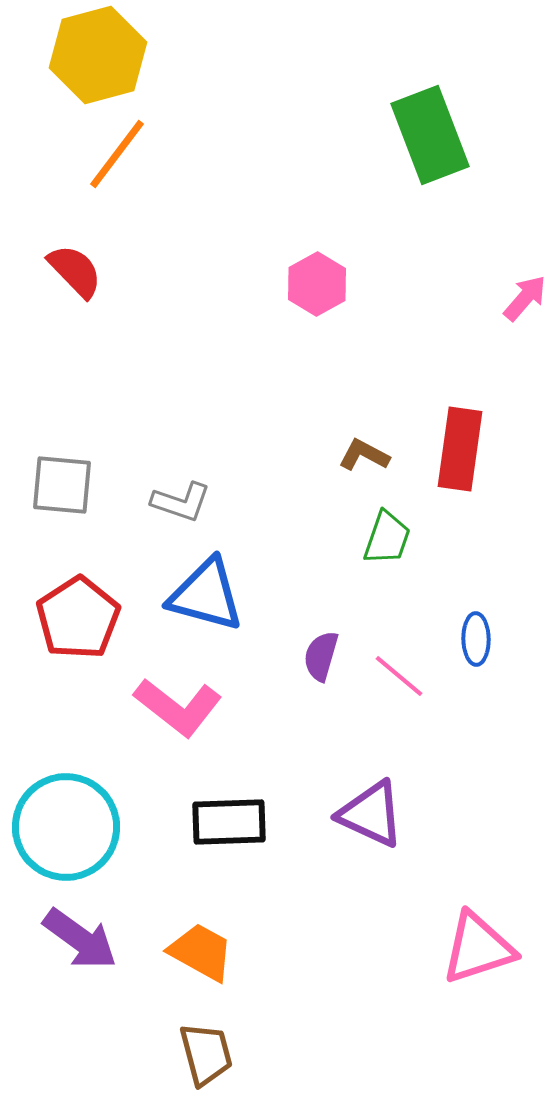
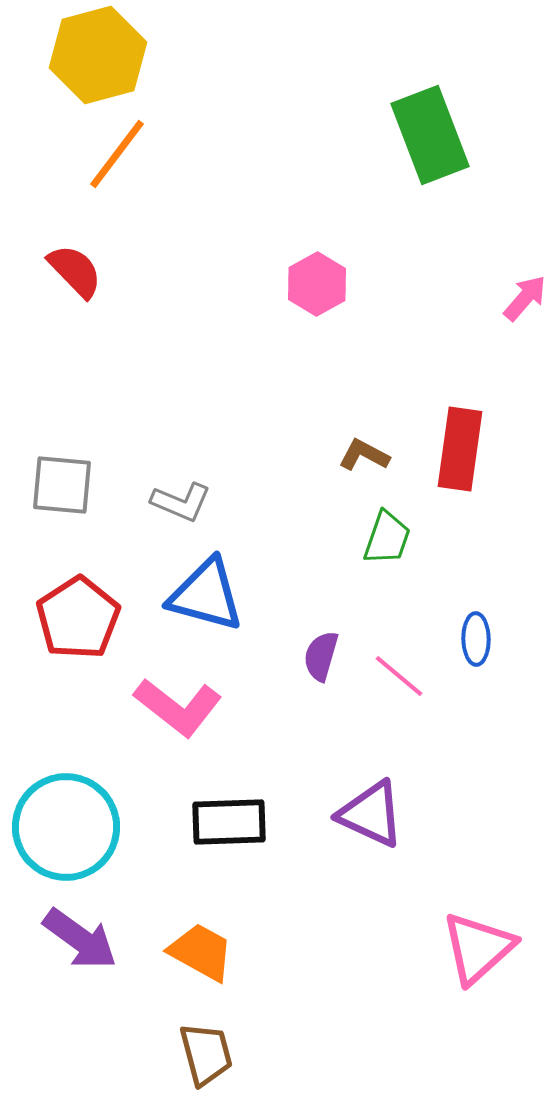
gray L-shape: rotated 4 degrees clockwise
pink triangle: rotated 24 degrees counterclockwise
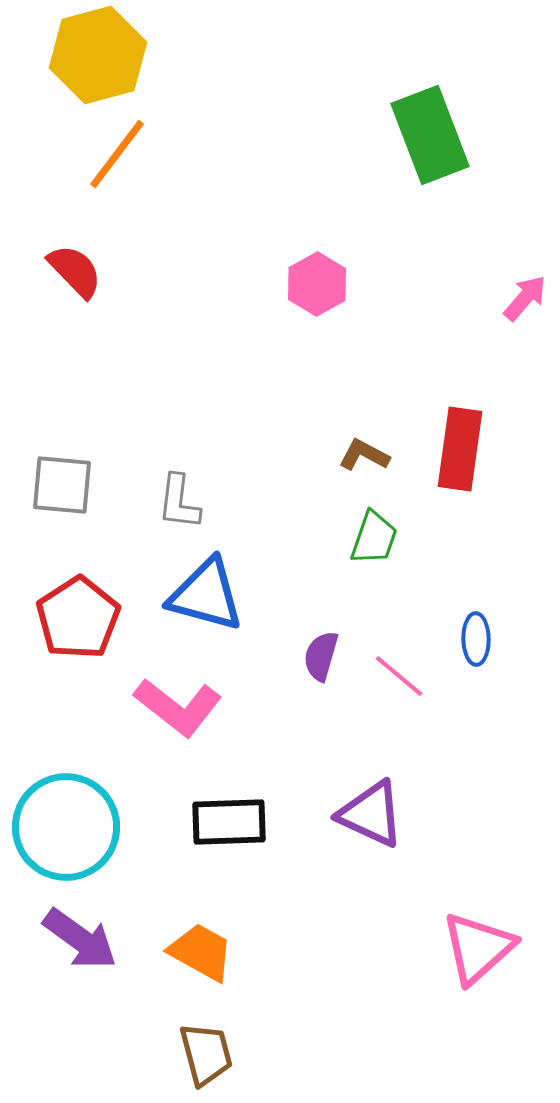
gray L-shape: moved 2 px left; rotated 74 degrees clockwise
green trapezoid: moved 13 px left
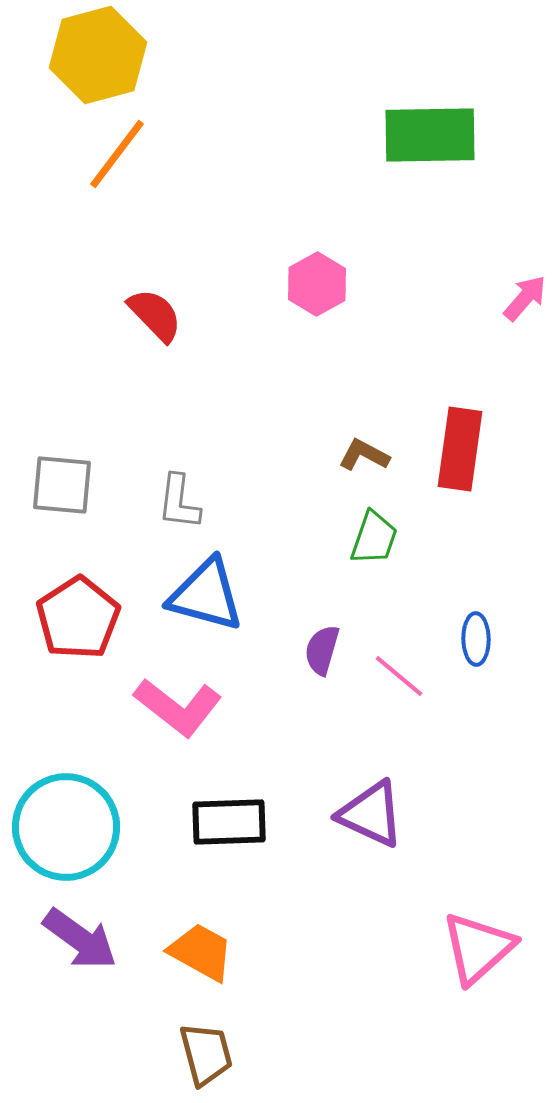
green rectangle: rotated 70 degrees counterclockwise
red semicircle: moved 80 px right, 44 px down
purple semicircle: moved 1 px right, 6 px up
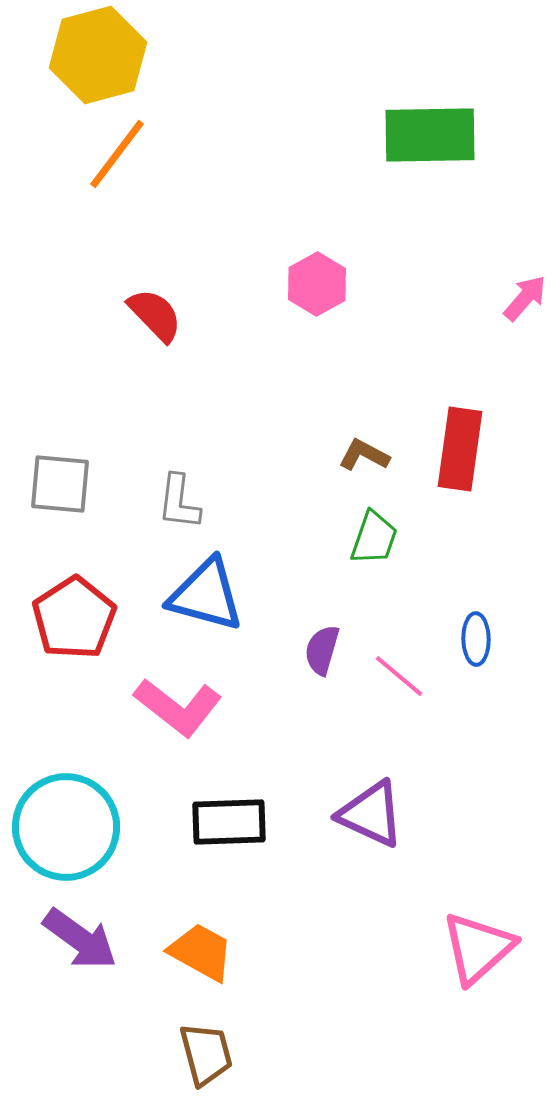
gray square: moved 2 px left, 1 px up
red pentagon: moved 4 px left
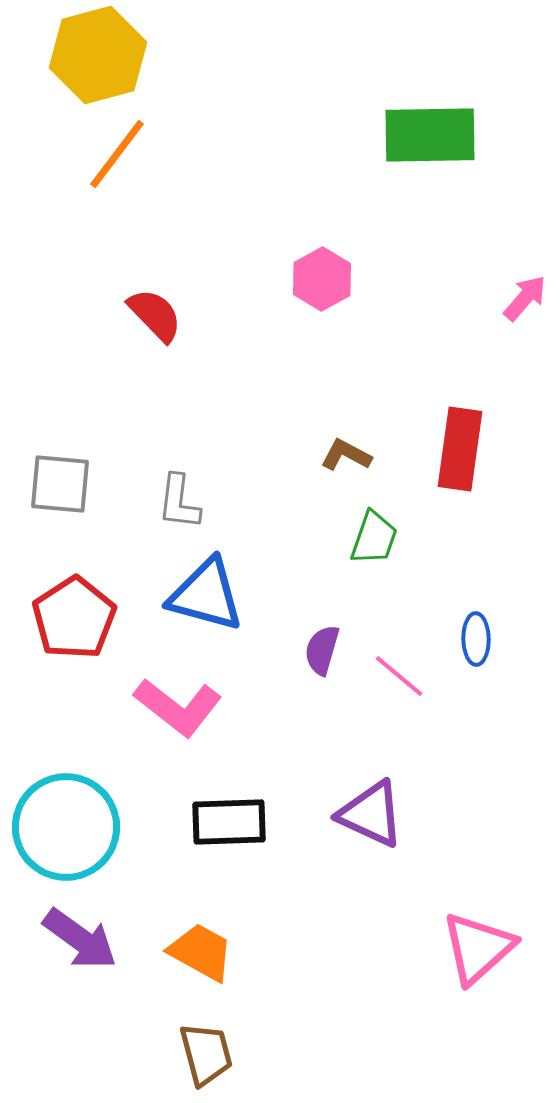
pink hexagon: moved 5 px right, 5 px up
brown L-shape: moved 18 px left
